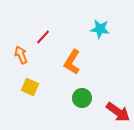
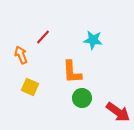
cyan star: moved 7 px left, 11 px down
orange L-shape: moved 10 px down; rotated 35 degrees counterclockwise
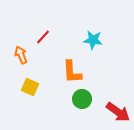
green circle: moved 1 px down
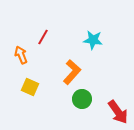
red line: rotated 14 degrees counterclockwise
orange L-shape: rotated 135 degrees counterclockwise
red arrow: rotated 20 degrees clockwise
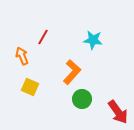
orange arrow: moved 1 px right, 1 px down
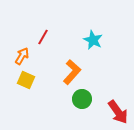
cyan star: rotated 18 degrees clockwise
orange arrow: rotated 54 degrees clockwise
yellow square: moved 4 px left, 7 px up
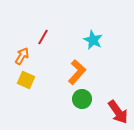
orange L-shape: moved 5 px right
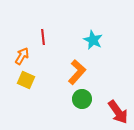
red line: rotated 35 degrees counterclockwise
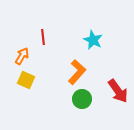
red arrow: moved 21 px up
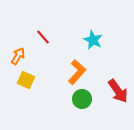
red line: rotated 35 degrees counterclockwise
orange arrow: moved 4 px left
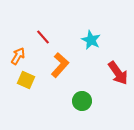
cyan star: moved 2 px left
orange L-shape: moved 17 px left, 7 px up
red arrow: moved 18 px up
green circle: moved 2 px down
